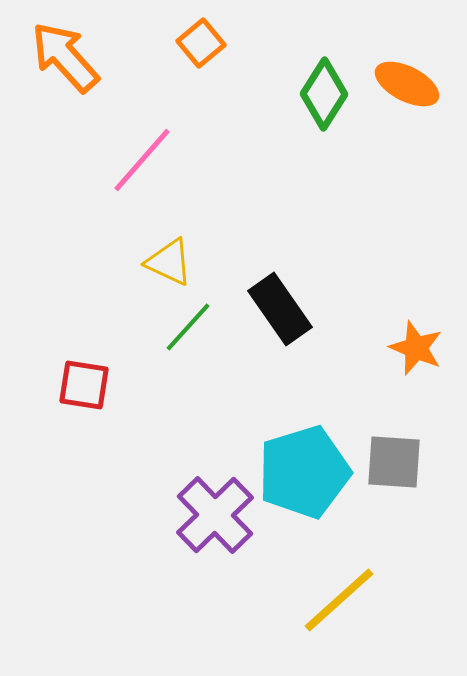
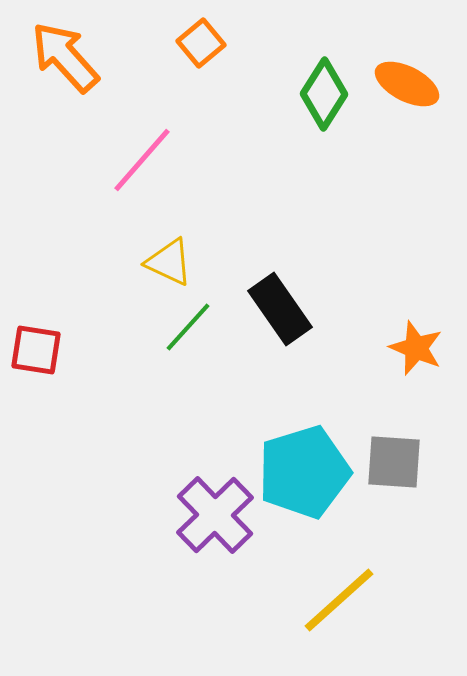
red square: moved 48 px left, 35 px up
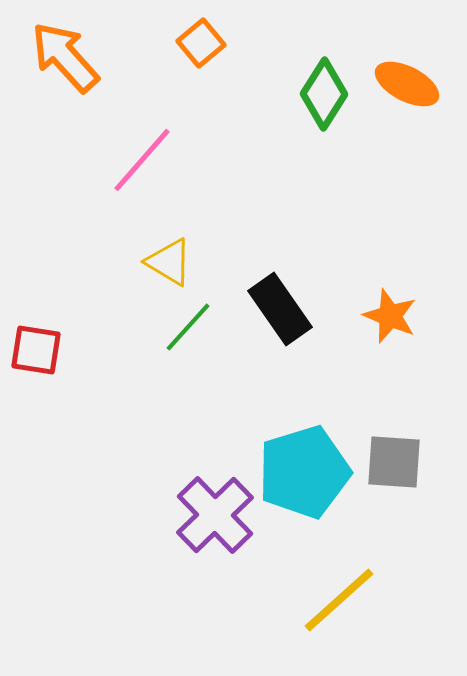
yellow triangle: rotated 6 degrees clockwise
orange star: moved 26 px left, 32 px up
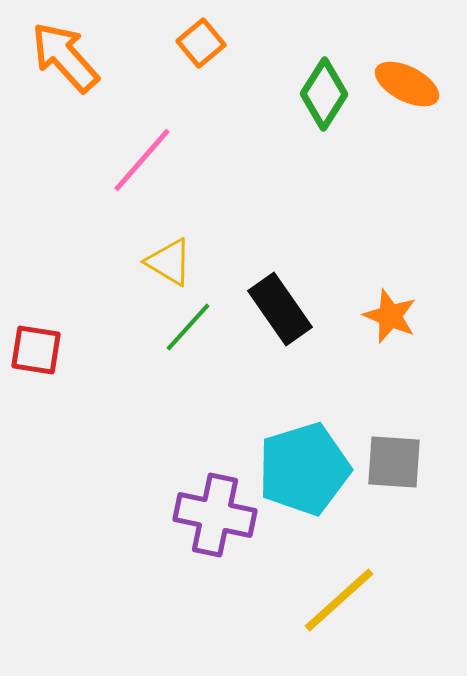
cyan pentagon: moved 3 px up
purple cross: rotated 34 degrees counterclockwise
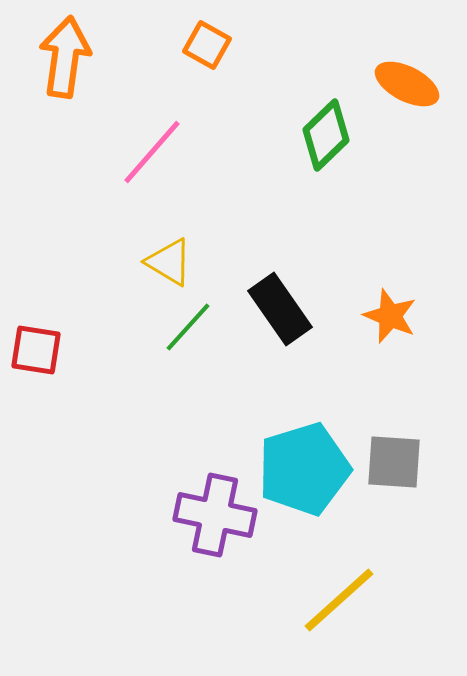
orange square: moved 6 px right, 2 px down; rotated 21 degrees counterclockwise
orange arrow: rotated 50 degrees clockwise
green diamond: moved 2 px right, 41 px down; rotated 14 degrees clockwise
pink line: moved 10 px right, 8 px up
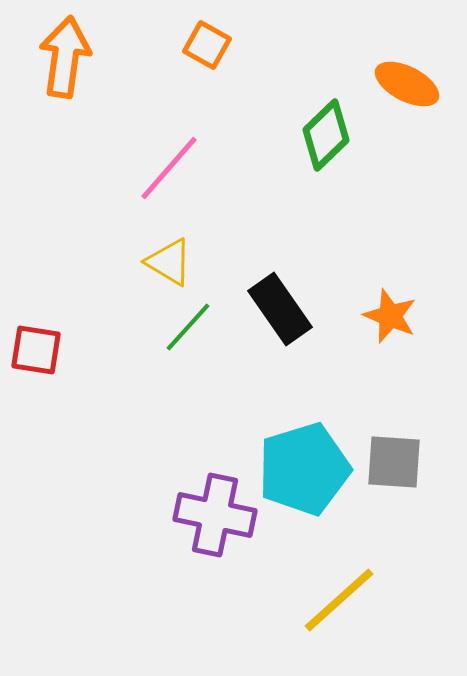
pink line: moved 17 px right, 16 px down
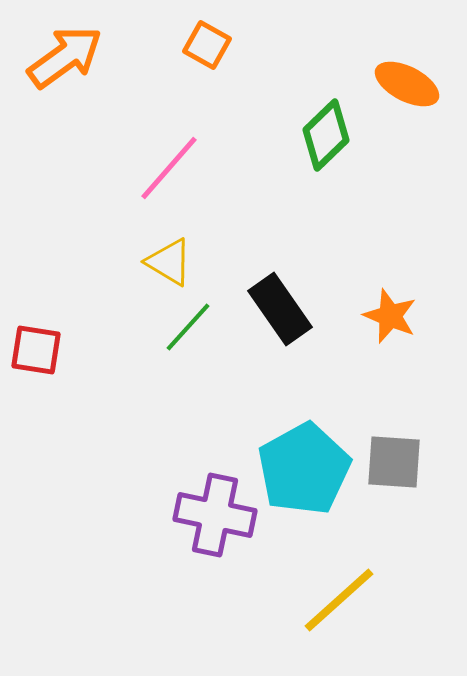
orange arrow: rotated 46 degrees clockwise
cyan pentagon: rotated 12 degrees counterclockwise
